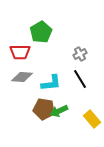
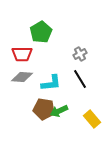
red trapezoid: moved 2 px right, 2 px down
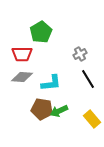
black line: moved 8 px right
brown pentagon: moved 2 px left
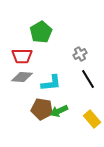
red trapezoid: moved 2 px down
